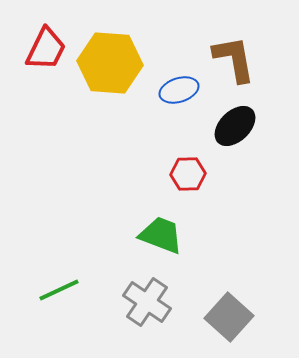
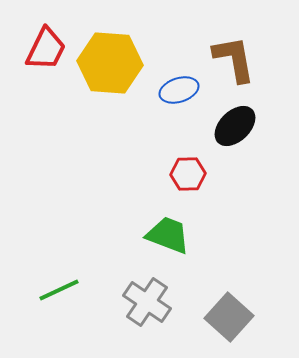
green trapezoid: moved 7 px right
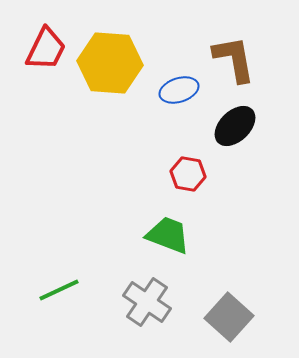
red hexagon: rotated 12 degrees clockwise
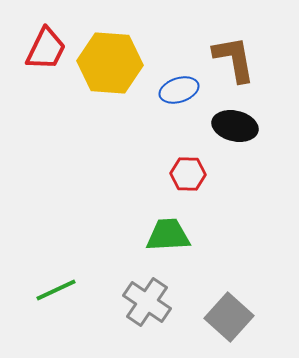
black ellipse: rotated 57 degrees clockwise
red hexagon: rotated 8 degrees counterclockwise
green trapezoid: rotated 24 degrees counterclockwise
green line: moved 3 px left
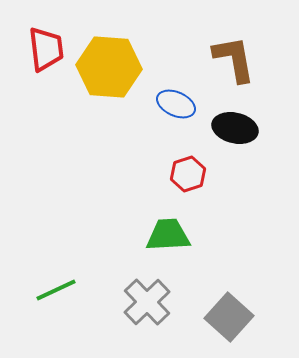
red trapezoid: rotated 33 degrees counterclockwise
yellow hexagon: moved 1 px left, 4 px down
blue ellipse: moved 3 px left, 14 px down; rotated 42 degrees clockwise
black ellipse: moved 2 px down
red hexagon: rotated 20 degrees counterclockwise
gray cross: rotated 12 degrees clockwise
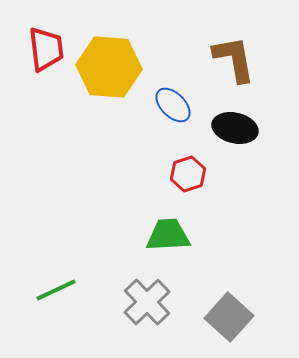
blue ellipse: moved 3 px left, 1 px down; rotated 21 degrees clockwise
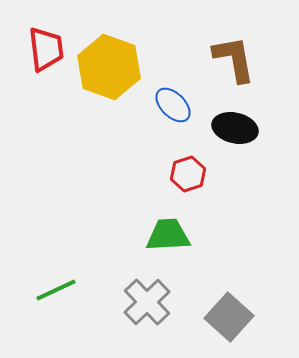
yellow hexagon: rotated 16 degrees clockwise
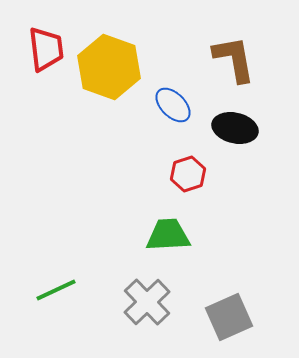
gray square: rotated 24 degrees clockwise
